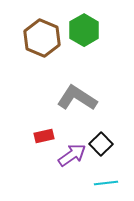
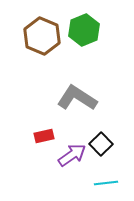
green hexagon: rotated 8 degrees clockwise
brown hexagon: moved 2 px up
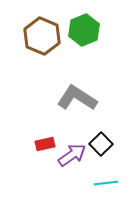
red rectangle: moved 1 px right, 8 px down
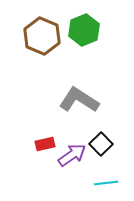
gray L-shape: moved 2 px right, 2 px down
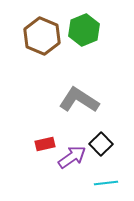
purple arrow: moved 2 px down
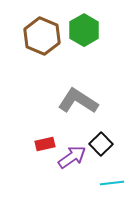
green hexagon: rotated 8 degrees counterclockwise
gray L-shape: moved 1 px left, 1 px down
cyan line: moved 6 px right
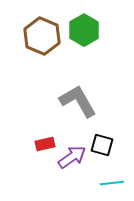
gray L-shape: rotated 27 degrees clockwise
black square: moved 1 px right, 1 px down; rotated 30 degrees counterclockwise
